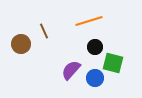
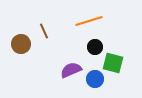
purple semicircle: rotated 25 degrees clockwise
blue circle: moved 1 px down
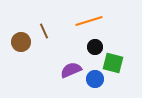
brown circle: moved 2 px up
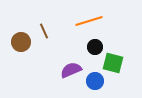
blue circle: moved 2 px down
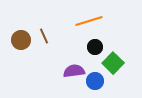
brown line: moved 5 px down
brown circle: moved 2 px up
green square: rotated 30 degrees clockwise
purple semicircle: moved 3 px right, 1 px down; rotated 15 degrees clockwise
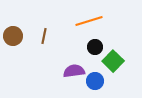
brown line: rotated 35 degrees clockwise
brown circle: moved 8 px left, 4 px up
green square: moved 2 px up
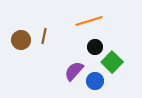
brown circle: moved 8 px right, 4 px down
green square: moved 1 px left, 1 px down
purple semicircle: rotated 40 degrees counterclockwise
